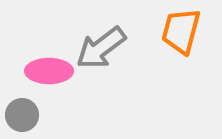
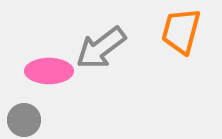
gray circle: moved 2 px right, 5 px down
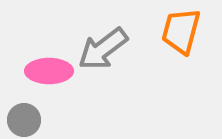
gray arrow: moved 2 px right, 1 px down
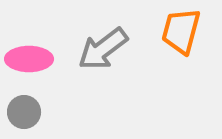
pink ellipse: moved 20 px left, 12 px up
gray circle: moved 8 px up
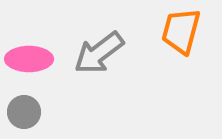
gray arrow: moved 4 px left, 4 px down
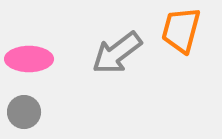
orange trapezoid: moved 1 px up
gray arrow: moved 18 px right
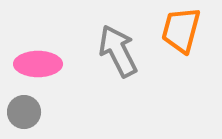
gray arrow: moved 1 px right, 2 px up; rotated 100 degrees clockwise
pink ellipse: moved 9 px right, 5 px down
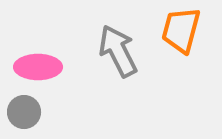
pink ellipse: moved 3 px down
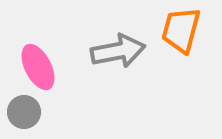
gray arrow: rotated 106 degrees clockwise
pink ellipse: rotated 63 degrees clockwise
